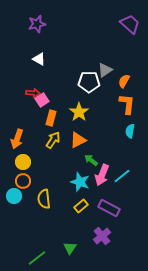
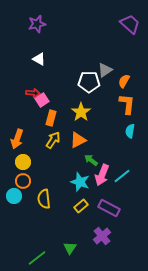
yellow star: moved 2 px right
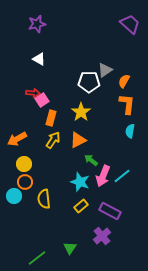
orange arrow: rotated 42 degrees clockwise
yellow circle: moved 1 px right, 2 px down
pink arrow: moved 1 px right, 1 px down
orange circle: moved 2 px right, 1 px down
purple rectangle: moved 1 px right, 3 px down
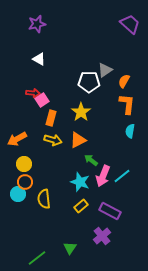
yellow arrow: rotated 72 degrees clockwise
cyan circle: moved 4 px right, 2 px up
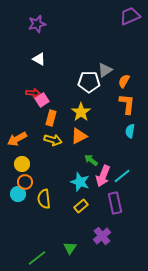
purple trapezoid: moved 8 px up; rotated 65 degrees counterclockwise
orange triangle: moved 1 px right, 4 px up
yellow circle: moved 2 px left
purple rectangle: moved 5 px right, 8 px up; rotated 50 degrees clockwise
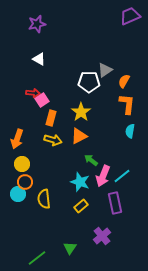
orange arrow: rotated 42 degrees counterclockwise
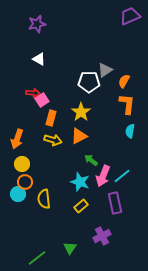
purple cross: rotated 12 degrees clockwise
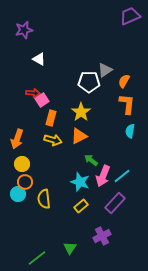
purple star: moved 13 px left, 6 px down
purple rectangle: rotated 55 degrees clockwise
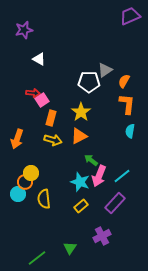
yellow circle: moved 9 px right, 9 px down
pink arrow: moved 4 px left
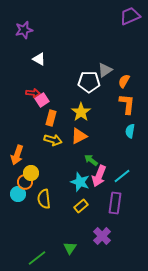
orange arrow: moved 16 px down
purple rectangle: rotated 35 degrees counterclockwise
purple cross: rotated 18 degrees counterclockwise
